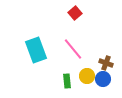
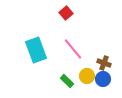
red square: moved 9 px left
brown cross: moved 2 px left
green rectangle: rotated 40 degrees counterclockwise
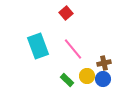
cyan rectangle: moved 2 px right, 4 px up
brown cross: rotated 32 degrees counterclockwise
green rectangle: moved 1 px up
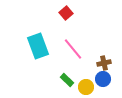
yellow circle: moved 1 px left, 11 px down
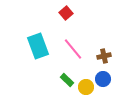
brown cross: moved 7 px up
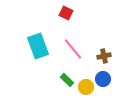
red square: rotated 24 degrees counterclockwise
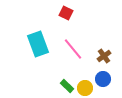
cyan rectangle: moved 2 px up
brown cross: rotated 24 degrees counterclockwise
green rectangle: moved 6 px down
yellow circle: moved 1 px left, 1 px down
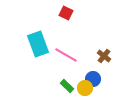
pink line: moved 7 px left, 6 px down; rotated 20 degrees counterclockwise
brown cross: rotated 16 degrees counterclockwise
blue circle: moved 10 px left
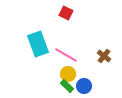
blue circle: moved 9 px left, 7 px down
yellow circle: moved 17 px left, 14 px up
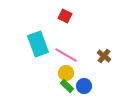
red square: moved 1 px left, 3 px down
yellow circle: moved 2 px left, 1 px up
